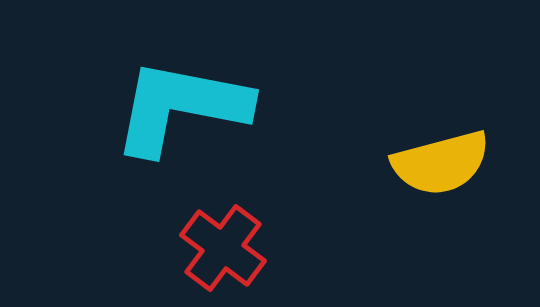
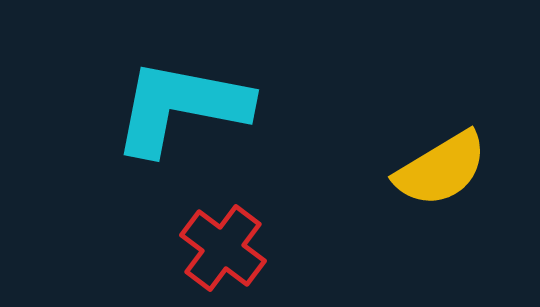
yellow semicircle: moved 6 px down; rotated 16 degrees counterclockwise
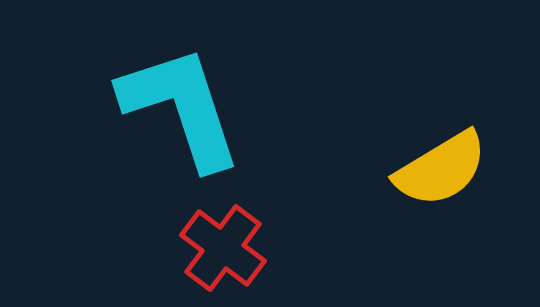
cyan L-shape: rotated 61 degrees clockwise
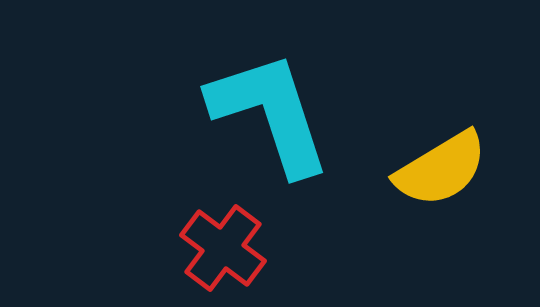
cyan L-shape: moved 89 px right, 6 px down
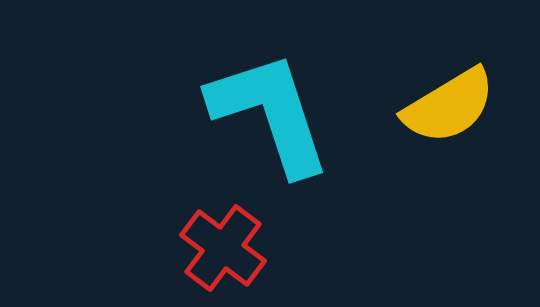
yellow semicircle: moved 8 px right, 63 px up
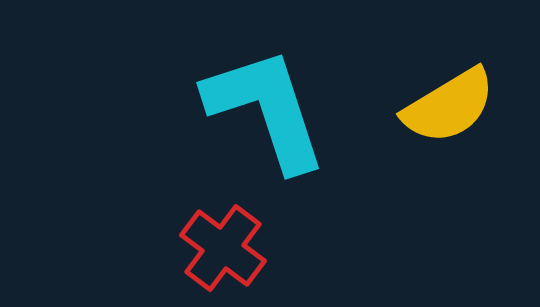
cyan L-shape: moved 4 px left, 4 px up
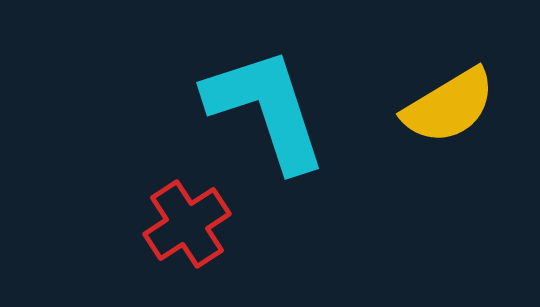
red cross: moved 36 px left, 24 px up; rotated 20 degrees clockwise
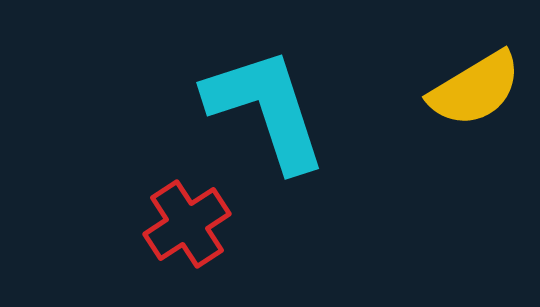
yellow semicircle: moved 26 px right, 17 px up
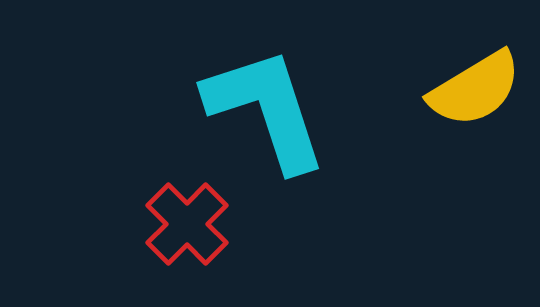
red cross: rotated 12 degrees counterclockwise
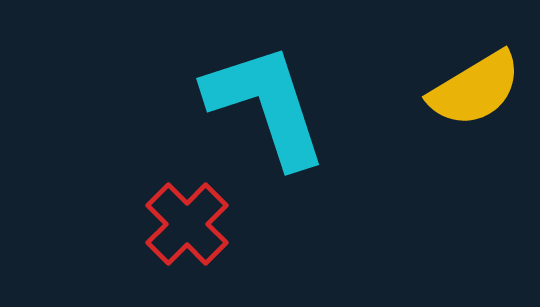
cyan L-shape: moved 4 px up
